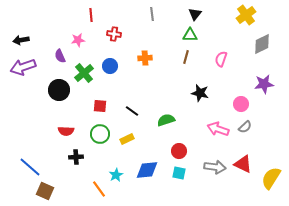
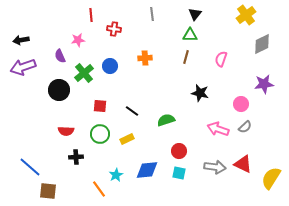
red cross: moved 5 px up
brown square: moved 3 px right; rotated 18 degrees counterclockwise
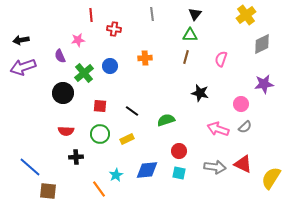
black circle: moved 4 px right, 3 px down
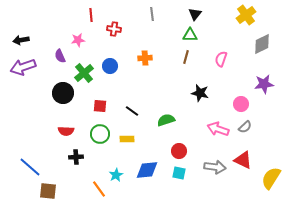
yellow rectangle: rotated 24 degrees clockwise
red triangle: moved 4 px up
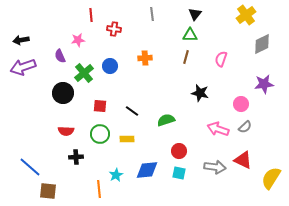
orange line: rotated 30 degrees clockwise
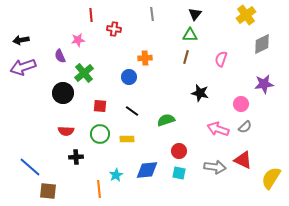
blue circle: moved 19 px right, 11 px down
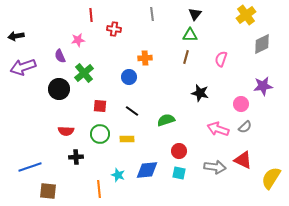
black arrow: moved 5 px left, 4 px up
purple star: moved 1 px left, 2 px down
black circle: moved 4 px left, 4 px up
blue line: rotated 60 degrees counterclockwise
cyan star: moved 2 px right; rotated 24 degrees counterclockwise
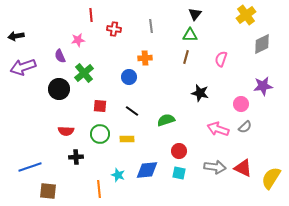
gray line: moved 1 px left, 12 px down
red triangle: moved 8 px down
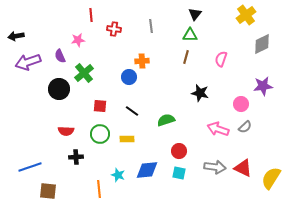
orange cross: moved 3 px left, 3 px down
purple arrow: moved 5 px right, 5 px up
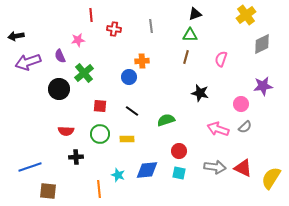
black triangle: rotated 32 degrees clockwise
